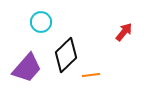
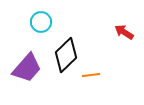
red arrow: rotated 96 degrees counterclockwise
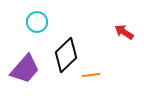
cyan circle: moved 4 px left
purple trapezoid: moved 2 px left, 1 px down
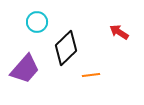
red arrow: moved 5 px left
black diamond: moved 7 px up
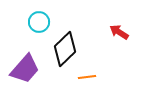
cyan circle: moved 2 px right
black diamond: moved 1 px left, 1 px down
orange line: moved 4 px left, 2 px down
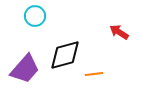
cyan circle: moved 4 px left, 6 px up
black diamond: moved 6 px down; rotated 28 degrees clockwise
orange line: moved 7 px right, 3 px up
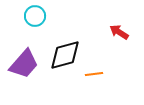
purple trapezoid: moved 1 px left, 5 px up
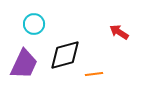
cyan circle: moved 1 px left, 8 px down
purple trapezoid: rotated 16 degrees counterclockwise
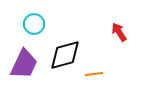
red arrow: rotated 24 degrees clockwise
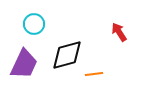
black diamond: moved 2 px right
